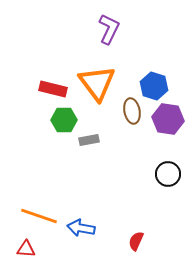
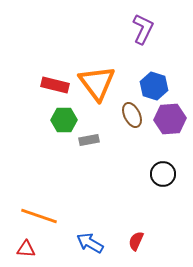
purple L-shape: moved 34 px right
red rectangle: moved 2 px right, 4 px up
brown ellipse: moved 4 px down; rotated 15 degrees counterclockwise
purple hexagon: moved 2 px right; rotated 12 degrees counterclockwise
black circle: moved 5 px left
blue arrow: moved 9 px right, 15 px down; rotated 20 degrees clockwise
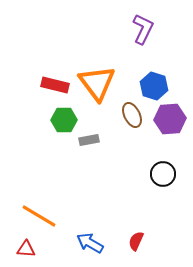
orange line: rotated 12 degrees clockwise
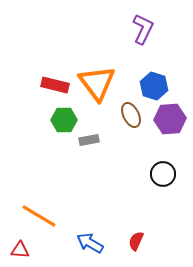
brown ellipse: moved 1 px left
red triangle: moved 6 px left, 1 px down
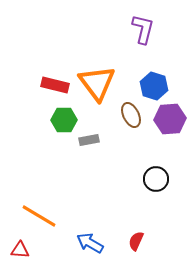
purple L-shape: rotated 12 degrees counterclockwise
black circle: moved 7 px left, 5 px down
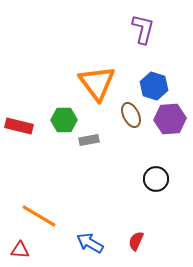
red rectangle: moved 36 px left, 41 px down
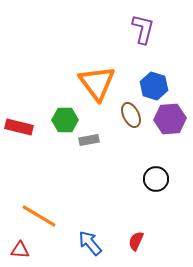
green hexagon: moved 1 px right
red rectangle: moved 1 px down
blue arrow: rotated 20 degrees clockwise
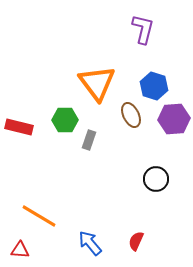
purple hexagon: moved 4 px right
gray rectangle: rotated 60 degrees counterclockwise
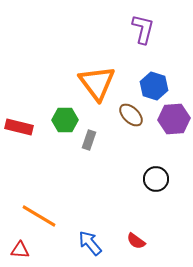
brown ellipse: rotated 20 degrees counterclockwise
red semicircle: rotated 78 degrees counterclockwise
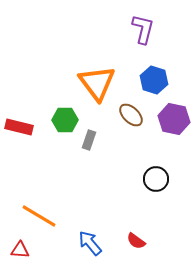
blue hexagon: moved 6 px up
purple hexagon: rotated 16 degrees clockwise
